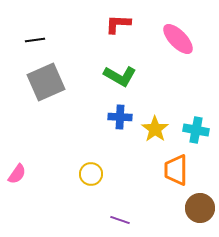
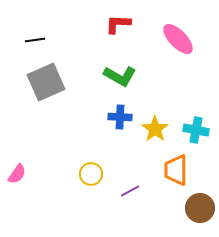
purple line: moved 10 px right, 29 px up; rotated 48 degrees counterclockwise
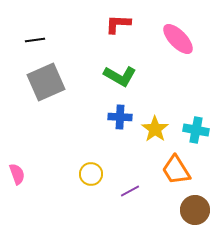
orange trapezoid: rotated 32 degrees counterclockwise
pink semicircle: rotated 55 degrees counterclockwise
brown circle: moved 5 px left, 2 px down
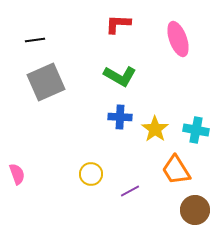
pink ellipse: rotated 24 degrees clockwise
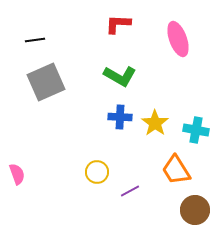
yellow star: moved 6 px up
yellow circle: moved 6 px right, 2 px up
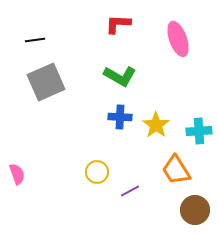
yellow star: moved 1 px right, 2 px down
cyan cross: moved 3 px right, 1 px down; rotated 15 degrees counterclockwise
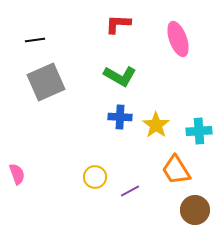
yellow circle: moved 2 px left, 5 px down
